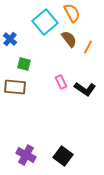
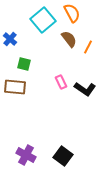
cyan square: moved 2 px left, 2 px up
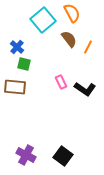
blue cross: moved 7 px right, 8 px down
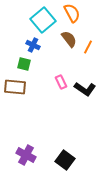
blue cross: moved 16 px right, 2 px up; rotated 16 degrees counterclockwise
black square: moved 2 px right, 4 px down
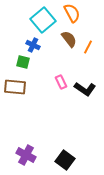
green square: moved 1 px left, 2 px up
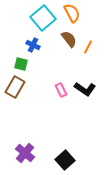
cyan square: moved 2 px up
green square: moved 2 px left, 2 px down
pink rectangle: moved 8 px down
brown rectangle: rotated 65 degrees counterclockwise
purple cross: moved 1 px left, 2 px up; rotated 12 degrees clockwise
black square: rotated 12 degrees clockwise
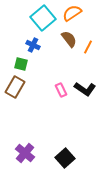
orange semicircle: rotated 96 degrees counterclockwise
black square: moved 2 px up
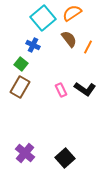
green square: rotated 24 degrees clockwise
brown rectangle: moved 5 px right
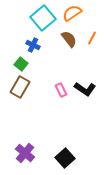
orange line: moved 4 px right, 9 px up
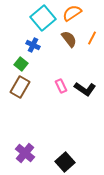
pink rectangle: moved 4 px up
black square: moved 4 px down
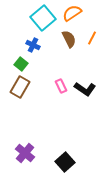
brown semicircle: rotated 12 degrees clockwise
